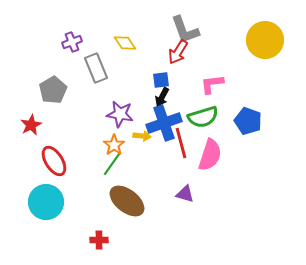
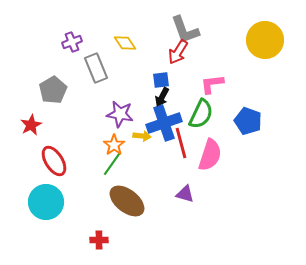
green semicircle: moved 2 px left, 3 px up; rotated 48 degrees counterclockwise
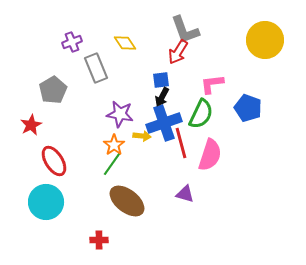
blue pentagon: moved 13 px up
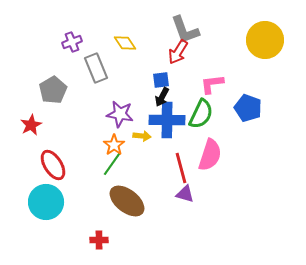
blue cross: moved 3 px right, 3 px up; rotated 20 degrees clockwise
red line: moved 25 px down
red ellipse: moved 1 px left, 4 px down
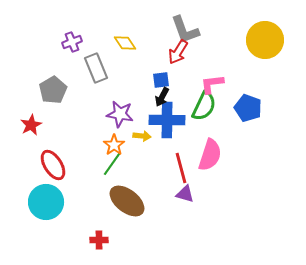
green semicircle: moved 3 px right, 8 px up
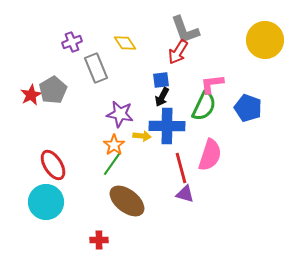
blue cross: moved 6 px down
red star: moved 30 px up
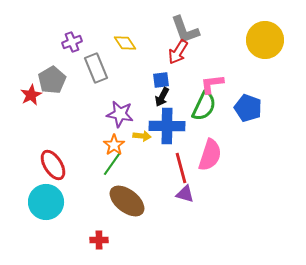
gray pentagon: moved 1 px left, 10 px up
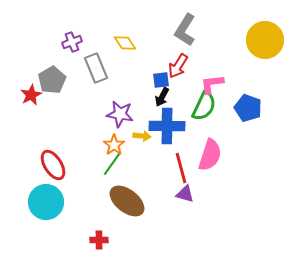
gray L-shape: rotated 52 degrees clockwise
red arrow: moved 14 px down
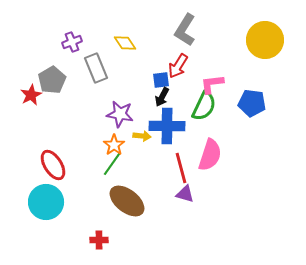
blue pentagon: moved 4 px right, 5 px up; rotated 12 degrees counterclockwise
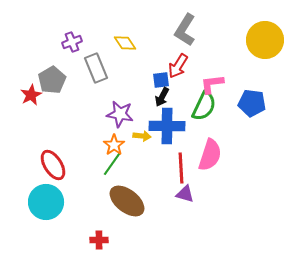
red line: rotated 12 degrees clockwise
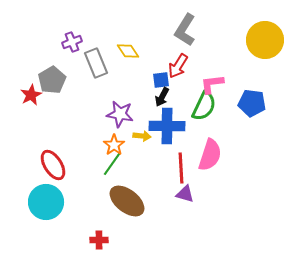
yellow diamond: moved 3 px right, 8 px down
gray rectangle: moved 5 px up
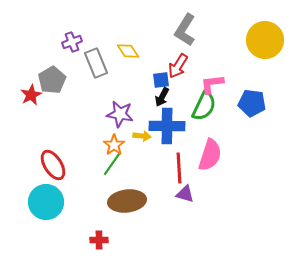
red line: moved 2 px left
brown ellipse: rotated 45 degrees counterclockwise
